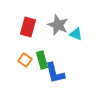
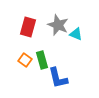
blue L-shape: moved 3 px right, 5 px down
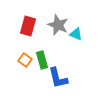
red rectangle: moved 1 px up
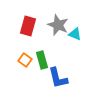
cyan triangle: moved 1 px left
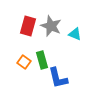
gray star: moved 7 px left, 1 px down
orange square: moved 1 px left, 2 px down
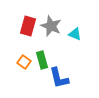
blue L-shape: moved 1 px right
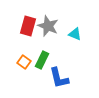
gray star: moved 3 px left
green rectangle: rotated 42 degrees clockwise
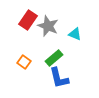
red rectangle: moved 6 px up; rotated 18 degrees clockwise
green rectangle: moved 12 px right, 2 px up; rotated 24 degrees clockwise
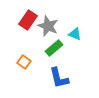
green rectangle: moved 10 px up
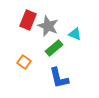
red rectangle: rotated 12 degrees counterclockwise
